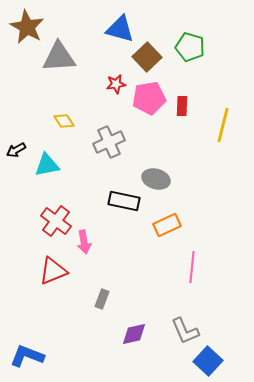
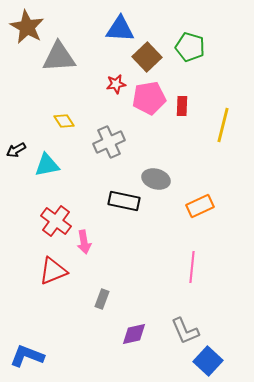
blue triangle: rotated 12 degrees counterclockwise
orange rectangle: moved 33 px right, 19 px up
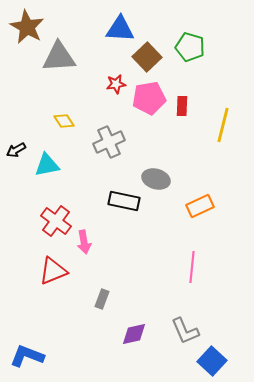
blue square: moved 4 px right
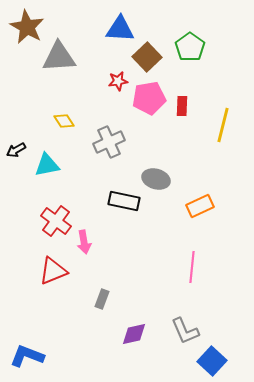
green pentagon: rotated 20 degrees clockwise
red star: moved 2 px right, 3 px up
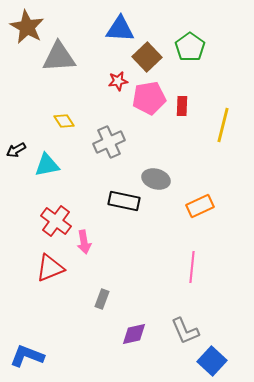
red triangle: moved 3 px left, 3 px up
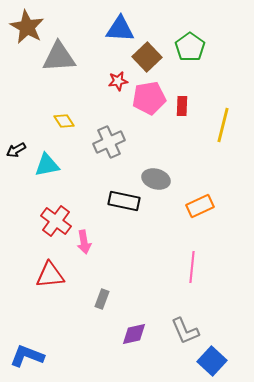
red triangle: moved 7 px down; rotated 16 degrees clockwise
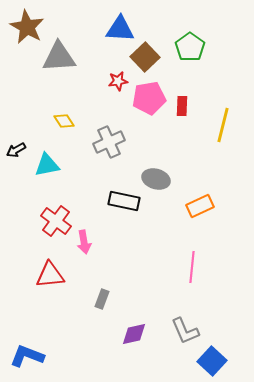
brown square: moved 2 px left
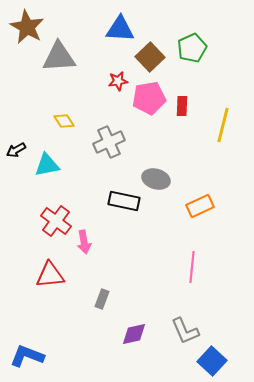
green pentagon: moved 2 px right, 1 px down; rotated 12 degrees clockwise
brown square: moved 5 px right
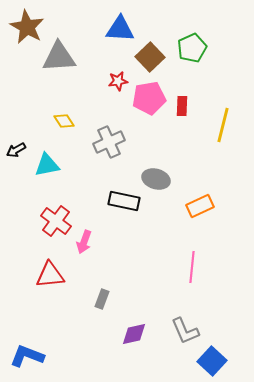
pink arrow: rotated 30 degrees clockwise
